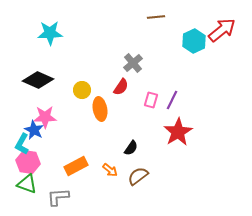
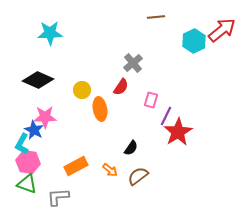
purple line: moved 6 px left, 16 px down
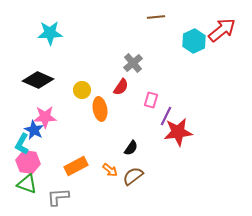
red star: rotated 24 degrees clockwise
brown semicircle: moved 5 px left
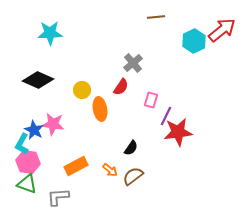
pink star: moved 8 px right, 7 px down; rotated 10 degrees clockwise
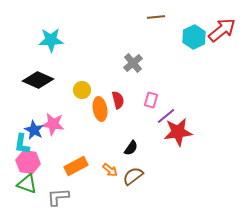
cyan star: moved 1 px right, 7 px down
cyan hexagon: moved 4 px up
red semicircle: moved 3 px left, 13 px down; rotated 48 degrees counterclockwise
purple line: rotated 24 degrees clockwise
cyan L-shape: rotated 20 degrees counterclockwise
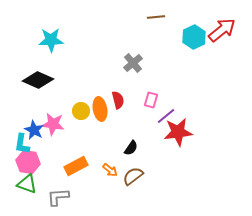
yellow circle: moved 1 px left, 21 px down
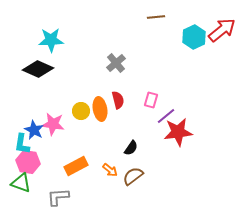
gray cross: moved 17 px left
black diamond: moved 11 px up
green triangle: moved 6 px left, 1 px up
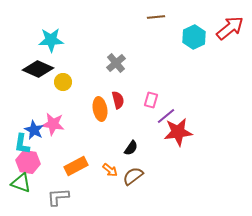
red arrow: moved 8 px right, 2 px up
yellow circle: moved 18 px left, 29 px up
